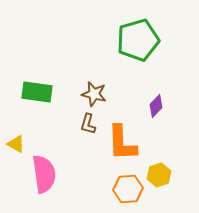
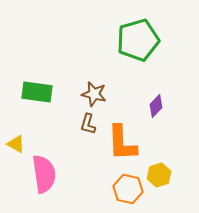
orange hexagon: rotated 16 degrees clockwise
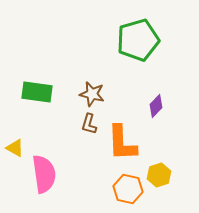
brown star: moved 2 px left
brown L-shape: moved 1 px right
yellow triangle: moved 1 px left, 4 px down
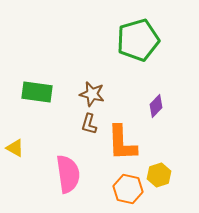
pink semicircle: moved 24 px right
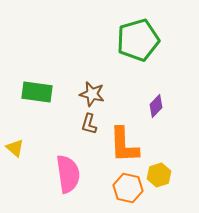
orange L-shape: moved 2 px right, 2 px down
yellow triangle: rotated 12 degrees clockwise
orange hexagon: moved 1 px up
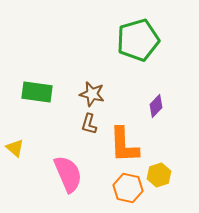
pink semicircle: rotated 15 degrees counterclockwise
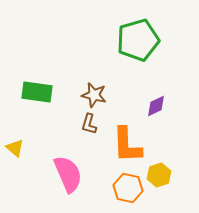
brown star: moved 2 px right, 1 px down
purple diamond: rotated 20 degrees clockwise
orange L-shape: moved 3 px right
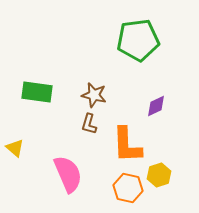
green pentagon: rotated 9 degrees clockwise
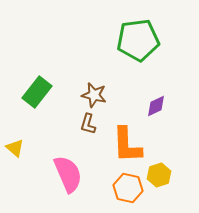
green rectangle: rotated 60 degrees counterclockwise
brown L-shape: moved 1 px left
